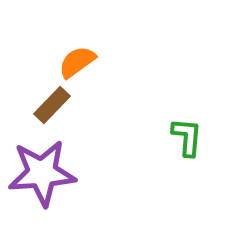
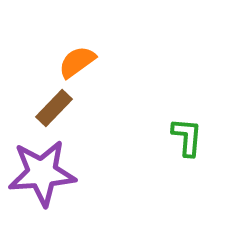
brown rectangle: moved 2 px right, 3 px down
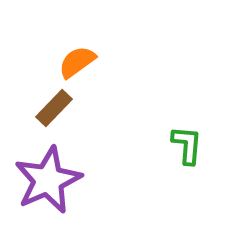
green L-shape: moved 8 px down
purple star: moved 6 px right, 7 px down; rotated 20 degrees counterclockwise
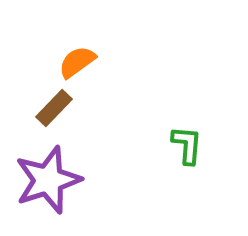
purple star: rotated 6 degrees clockwise
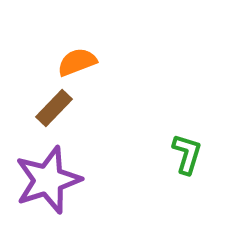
orange semicircle: rotated 15 degrees clockwise
green L-shape: moved 9 px down; rotated 12 degrees clockwise
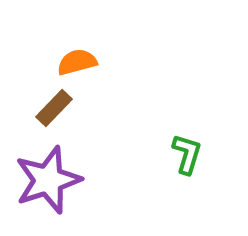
orange semicircle: rotated 6 degrees clockwise
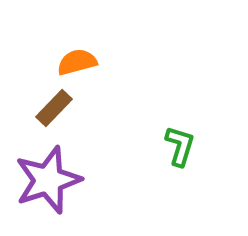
green L-shape: moved 7 px left, 8 px up
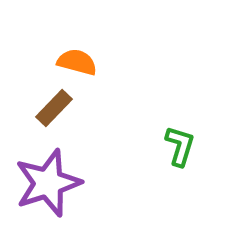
orange semicircle: rotated 30 degrees clockwise
purple star: moved 3 px down
